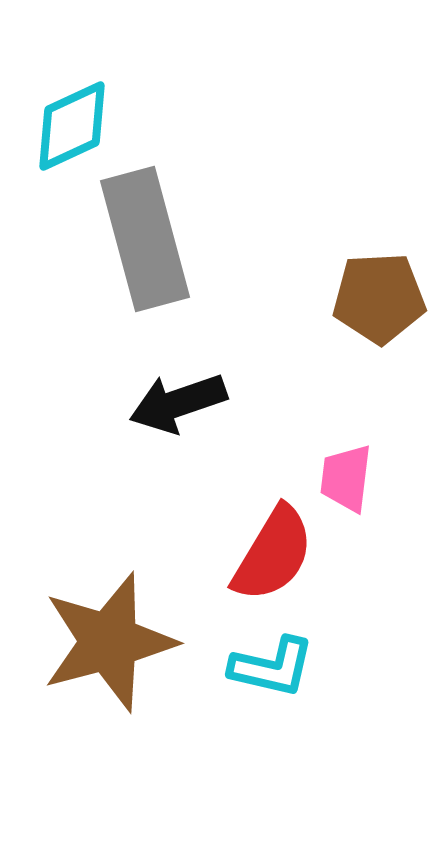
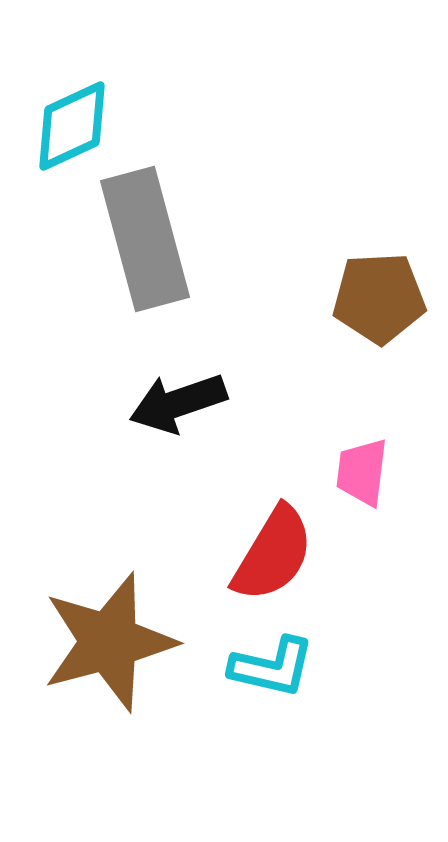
pink trapezoid: moved 16 px right, 6 px up
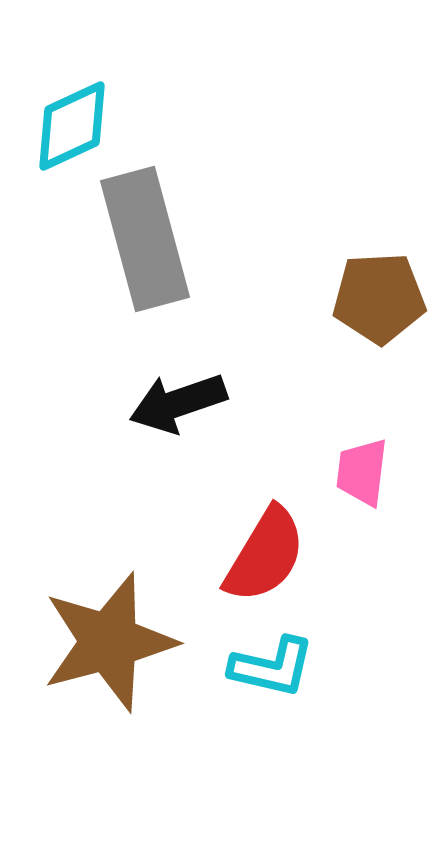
red semicircle: moved 8 px left, 1 px down
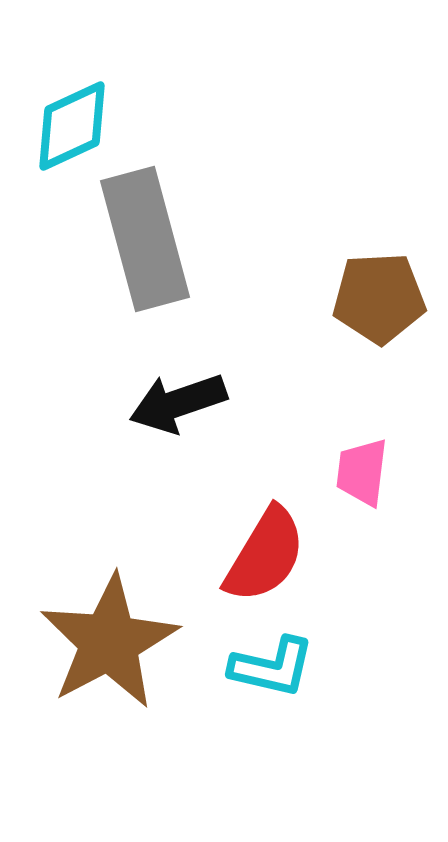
brown star: rotated 13 degrees counterclockwise
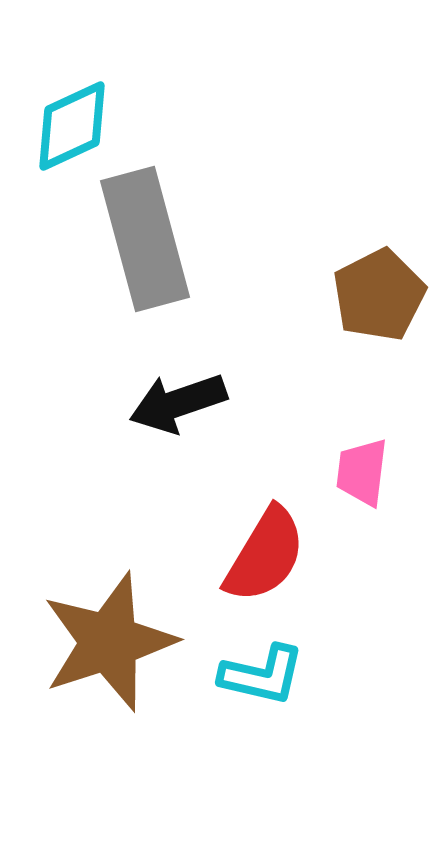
brown pentagon: moved 3 px up; rotated 24 degrees counterclockwise
brown star: rotated 10 degrees clockwise
cyan L-shape: moved 10 px left, 8 px down
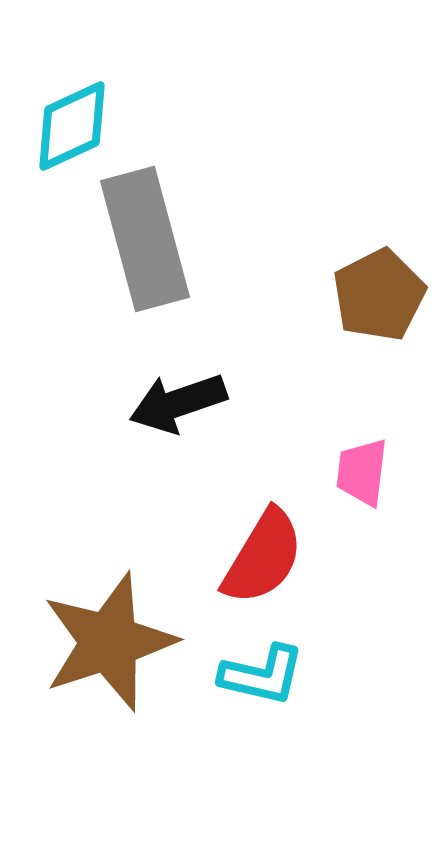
red semicircle: moved 2 px left, 2 px down
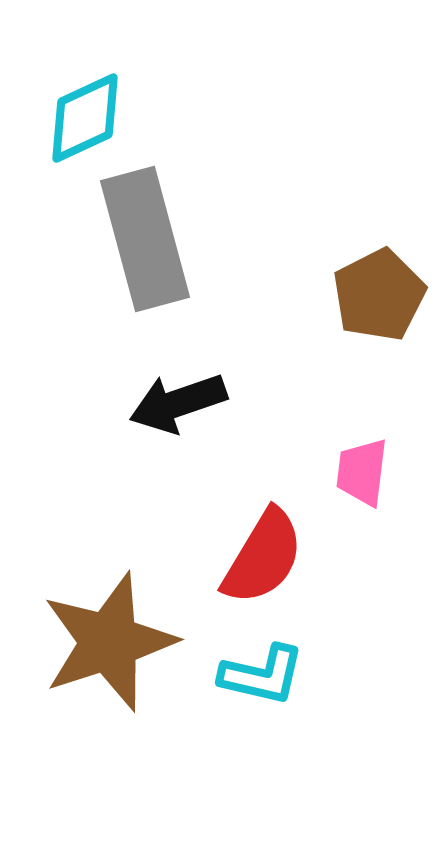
cyan diamond: moved 13 px right, 8 px up
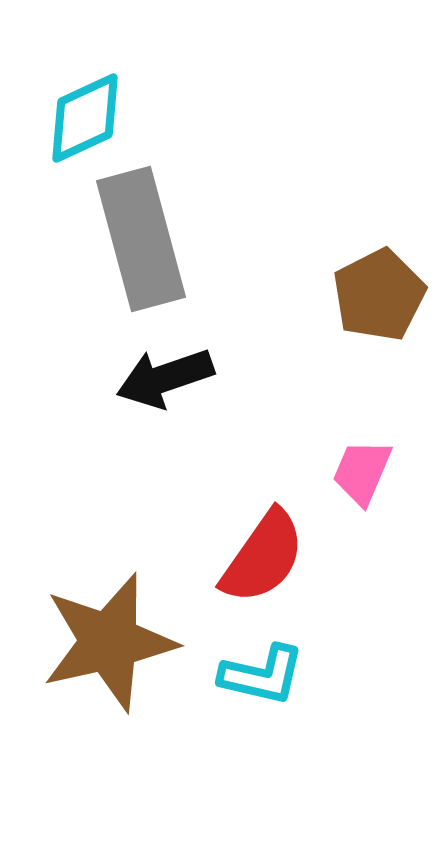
gray rectangle: moved 4 px left
black arrow: moved 13 px left, 25 px up
pink trapezoid: rotated 16 degrees clockwise
red semicircle: rotated 4 degrees clockwise
brown star: rotated 5 degrees clockwise
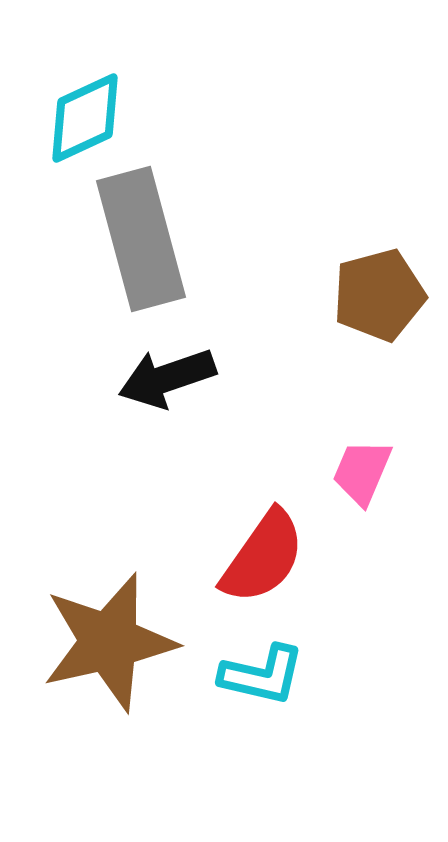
brown pentagon: rotated 12 degrees clockwise
black arrow: moved 2 px right
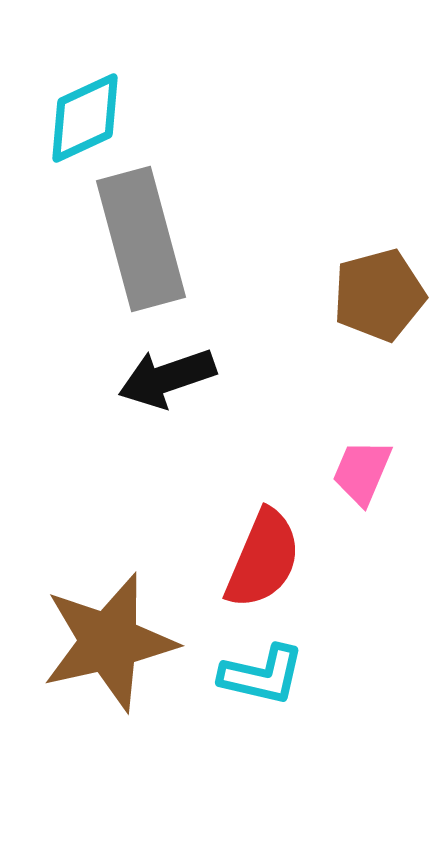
red semicircle: moved 2 px down; rotated 12 degrees counterclockwise
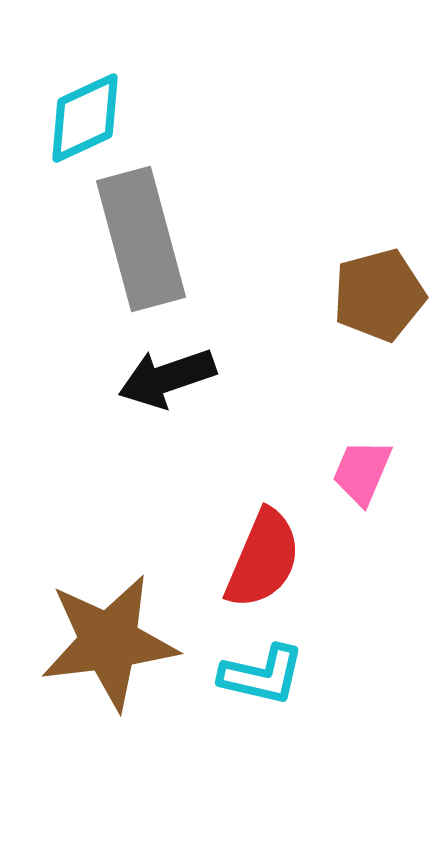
brown star: rotated 6 degrees clockwise
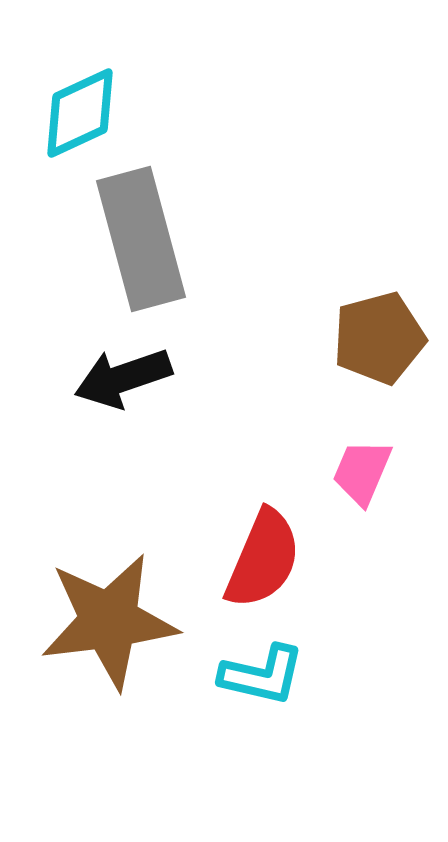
cyan diamond: moved 5 px left, 5 px up
brown pentagon: moved 43 px down
black arrow: moved 44 px left
brown star: moved 21 px up
